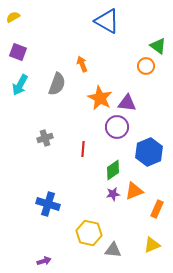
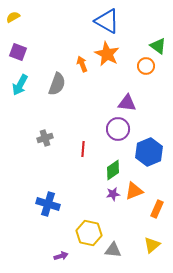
orange star: moved 7 px right, 44 px up
purple circle: moved 1 px right, 2 px down
yellow triangle: rotated 18 degrees counterclockwise
purple arrow: moved 17 px right, 5 px up
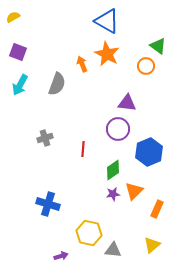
orange triangle: rotated 24 degrees counterclockwise
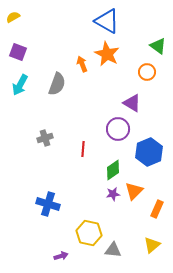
orange circle: moved 1 px right, 6 px down
purple triangle: moved 5 px right; rotated 24 degrees clockwise
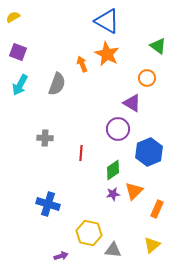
orange circle: moved 6 px down
gray cross: rotated 21 degrees clockwise
red line: moved 2 px left, 4 px down
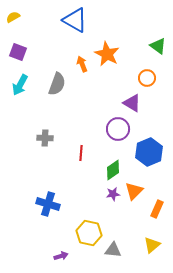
blue triangle: moved 32 px left, 1 px up
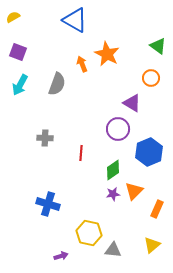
orange circle: moved 4 px right
